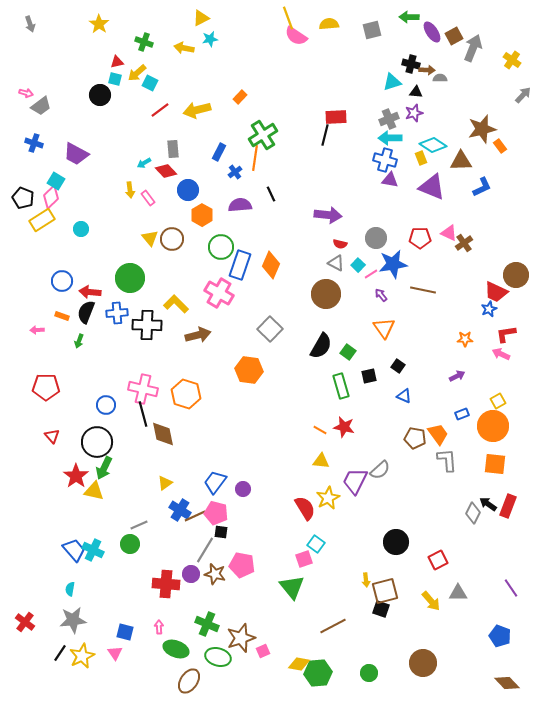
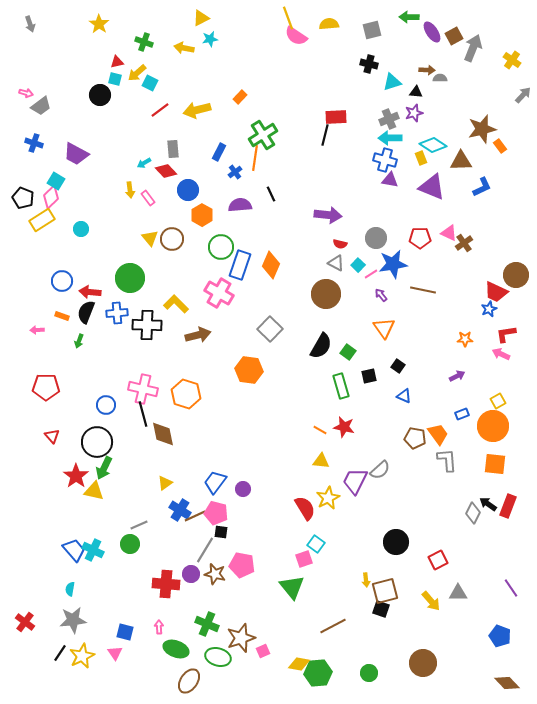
black cross at (411, 64): moved 42 px left
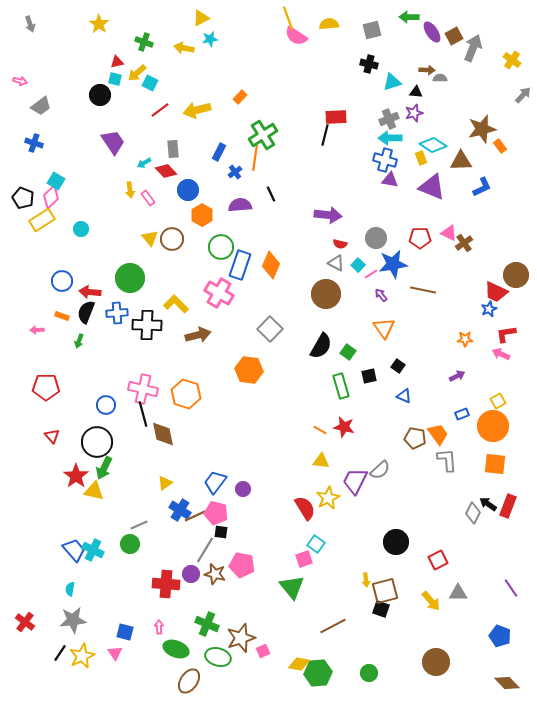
pink arrow at (26, 93): moved 6 px left, 12 px up
purple trapezoid at (76, 154): moved 37 px right, 12 px up; rotated 152 degrees counterclockwise
brown circle at (423, 663): moved 13 px right, 1 px up
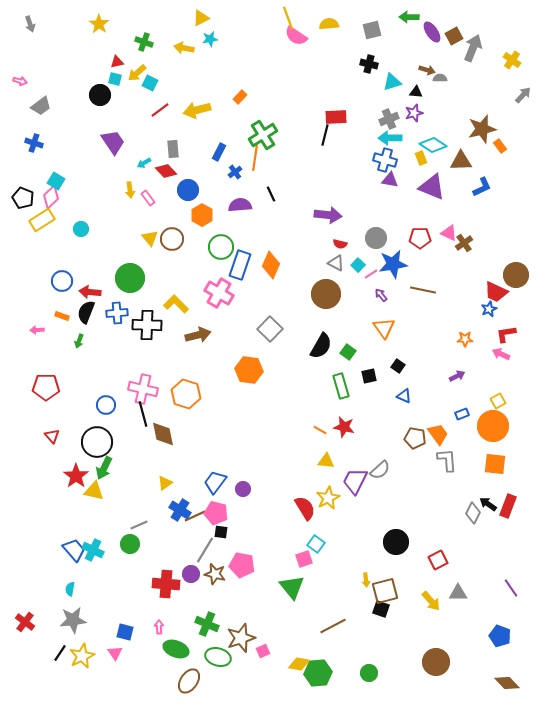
brown arrow at (427, 70): rotated 14 degrees clockwise
yellow triangle at (321, 461): moved 5 px right
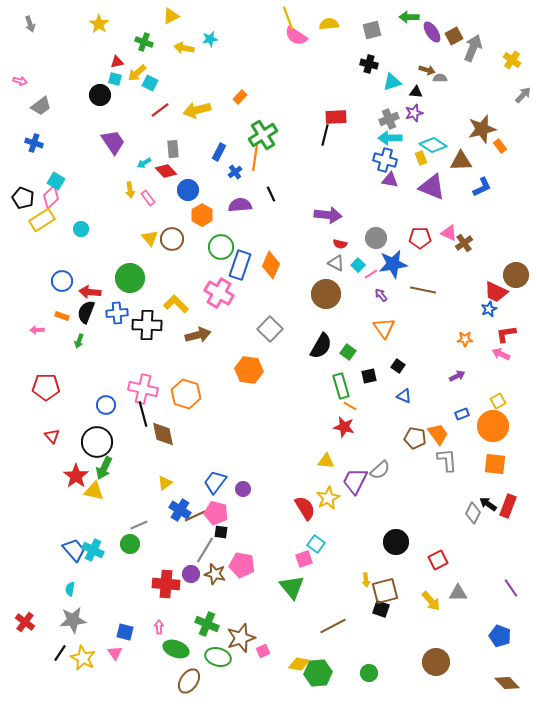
yellow triangle at (201, 18): moved 30 px left, 2 px up
orange line at (320, 430): moved 30 px right, 24 px up
yellow star at (82, 656): moved 1 px right, 2 px down; rotated 20 degrees counterclockwise
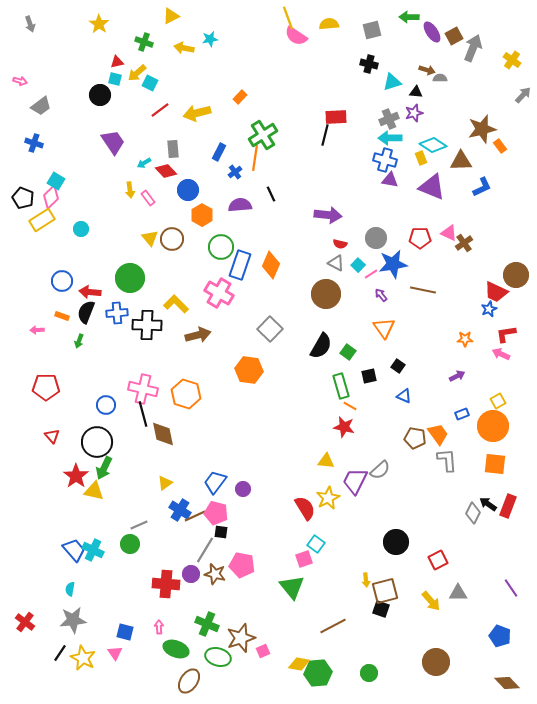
yellow arrow at (197, 110): moved 3 px down
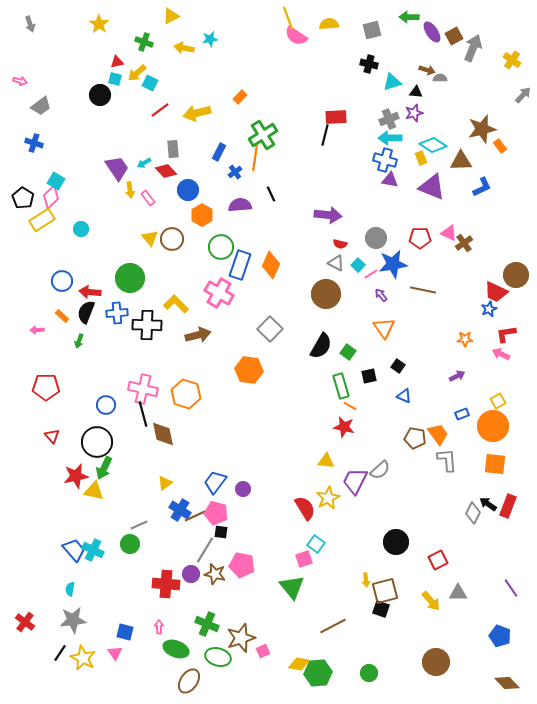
purple trapezoid at (113, 142): moved 4 px right, 26 px down
black pentagon at (23, 198): rotated 10 degrees clockwise
orange rectangle at (62, 316): rotated 24 degrees clockwise
red star at (76, 476): rotated 25 degrees clockwise
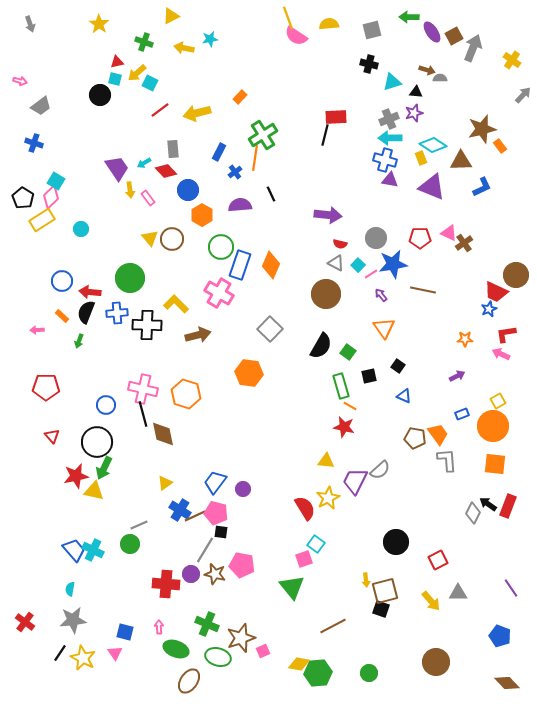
orange hexagon at (249, 370): moved 3 px down
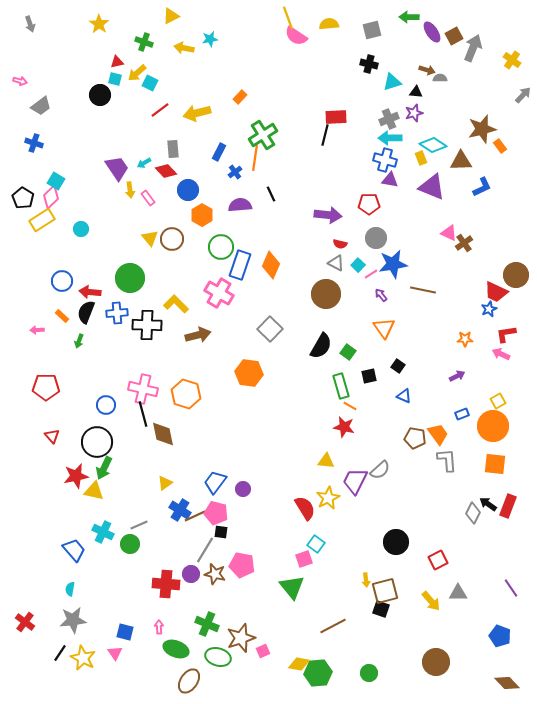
red pentagon at (420, 238): moved 51 px left, 34 px up
cyan cross at (93, 550): moved 10 px right, 18 px up
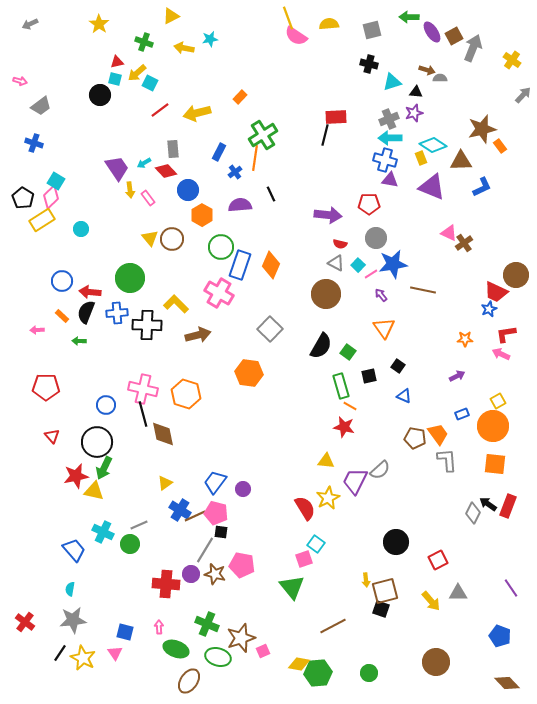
gray arrow at (30, 24): rotated 84 degrees clockwise
green arrow at (79, 341): rotated 72 degrees clockwise
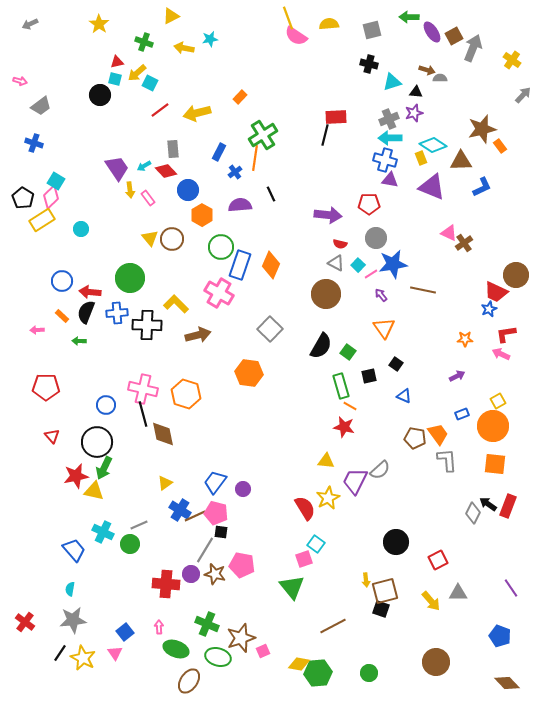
cyan arrow at (144, 163): moved 3 px down
black square at (398, 366): moved 2 px left, 2 px up
blue square at (125, 632): rotated 36 degrees clockwise
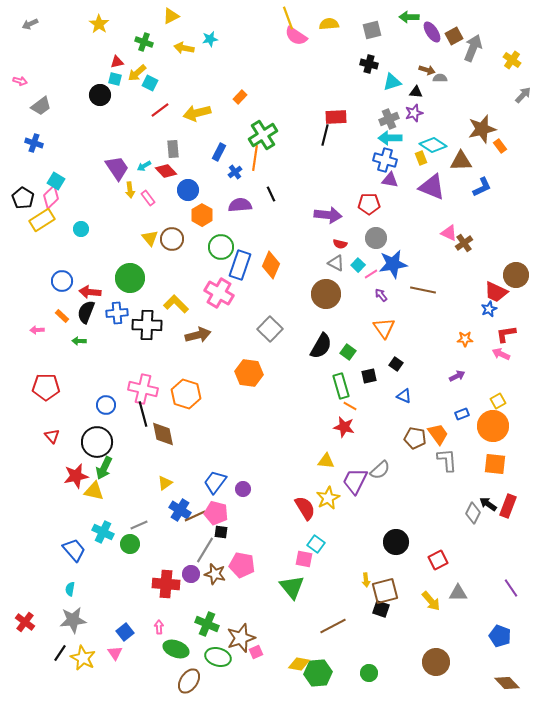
pink square at (304, 559): rotated 30 degrees clockwise
pink square at (263, 651): moved 7 px left, 1 px down
